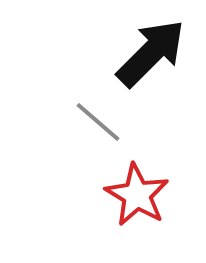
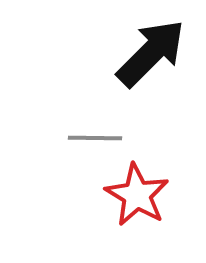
gray line: moved 3 px left, 16 px down; rotated 40 degrees counterclockwise
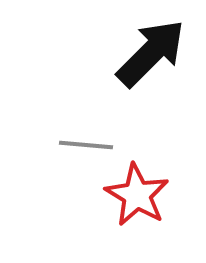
gray line: moved 9 px left, 7 px down; rotated 4 degrees clockwise
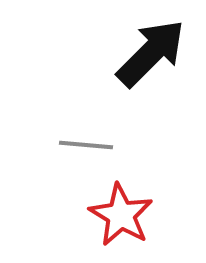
red star: moved 16 px left, 20 px down
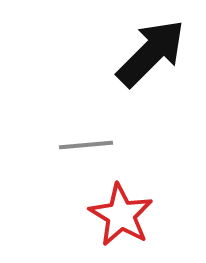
gray line: rotated 10 degrees counterclockwise
